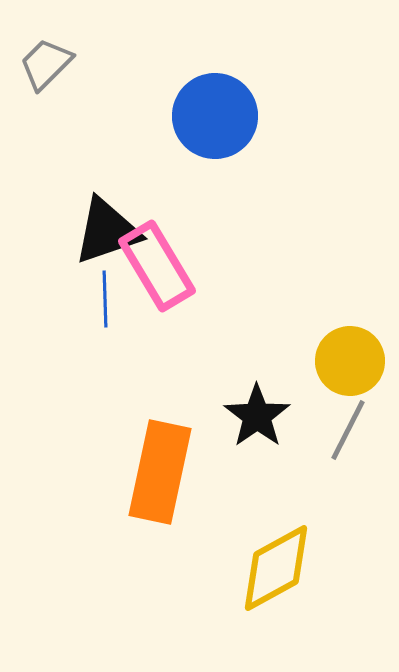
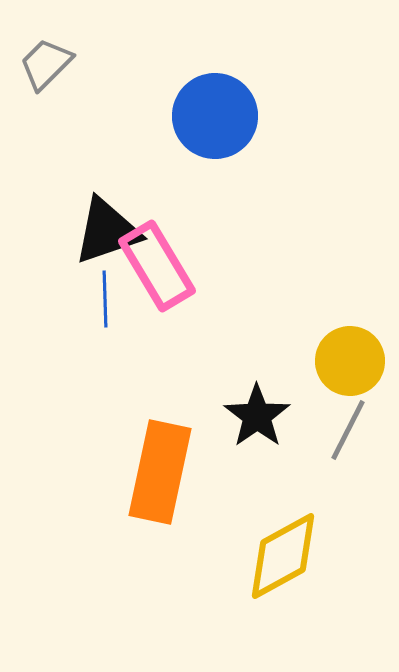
yellow diamond: moved 7 px right, 12 px up
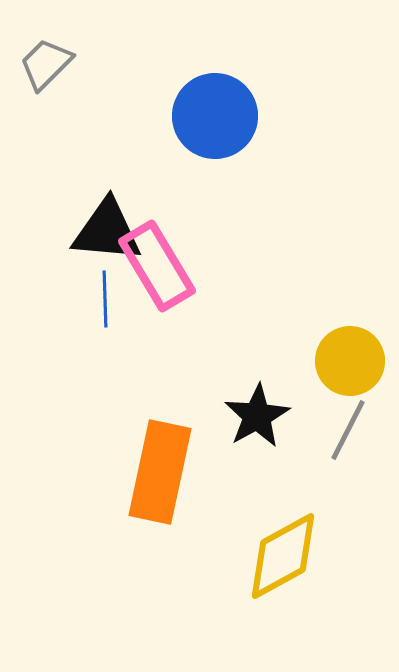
black triangle: rotated 24 degrees clockwise
black star: rotated 6 degrees clockwise
